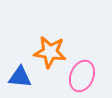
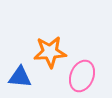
orange star: rotated 12 degrees counterclockwise
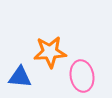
pink ellipse: rotated 32 degrees counterclockwise
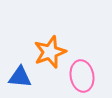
orange star: rotated 16 degrees counterclockwise
